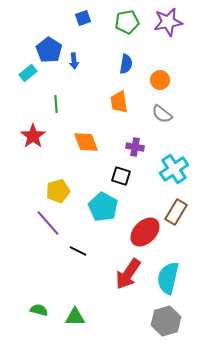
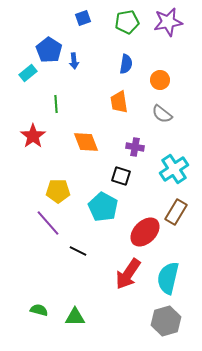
yellow pentagon: rotated 15 degrees clockwise
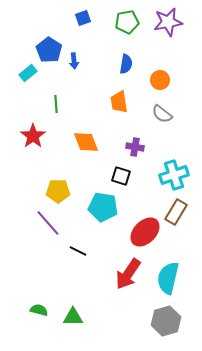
cyan cross: moved 6 px down; rotated 16 degrees clockwise
cyan pentagon: rotated 20 degrees counterclockwise
green triangle: moved 2 px left
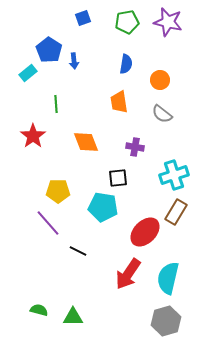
purple star: rotated 24 degrees clockwise
black square: moved 3 px left, 2 px down; rotated 24 degrees counterclockwise
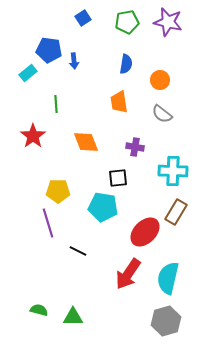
blue square: rotated 14 degrees counterclockwise
blue pentagon: rotated 25 degrees counterclockwise
cyan cross: moved 1 px left, 4 px up; rotated 20 degrees clockwise
purple line: rotated 24 degrees clockwise
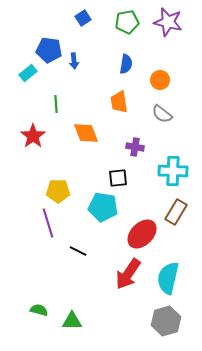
orange diamond: moved 9 px up
red ellipse: moved 3 px left, 2 px down
green triangle: moved 1 px left, 4 px down
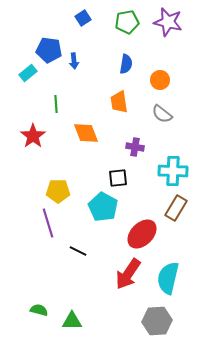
cyan pentagon: rotated 20 degrees clockwise
brown rectangle: moved 4 px up
gray hexagon: moved 9 px left; rotated 12 degrees clockwise
